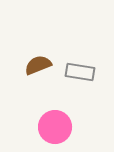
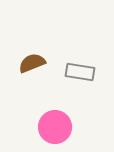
brown semicircle: moved 6 px left, 2 px up
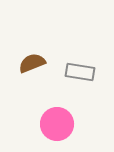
pink circle: moved 2 px right, 3 px up
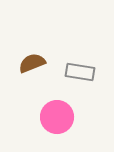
pink circle: moved 7 px up
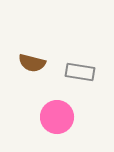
brown semicircle: rotated 144 degrees counterclockwise
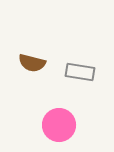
pink circle: moved 2 px right, 8 px down
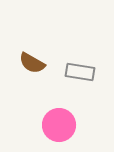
brown semicircle: rotated 16 degrees clockwise
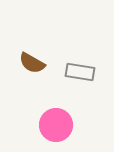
pink circle: moved 3 px left
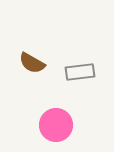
gray rectangle: rotated 16 degrees counterclockwise
